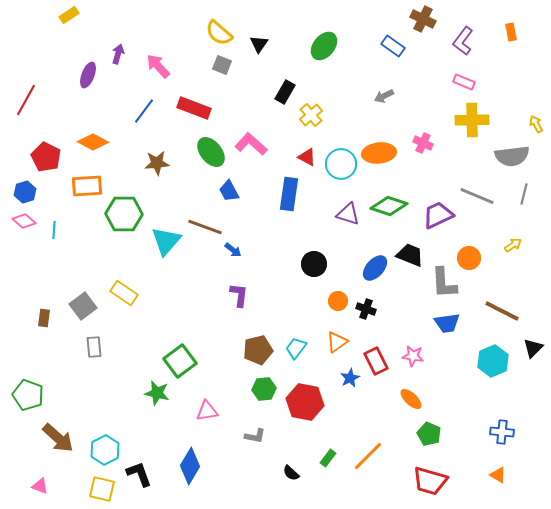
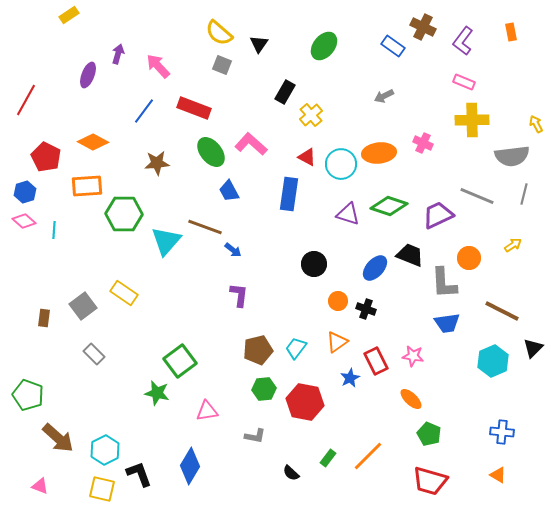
brown cross at (423, 19): moved 8 px down
gray rectangle at (94, 347): moved 7 px down; rotated 40 degrees counterclockwise
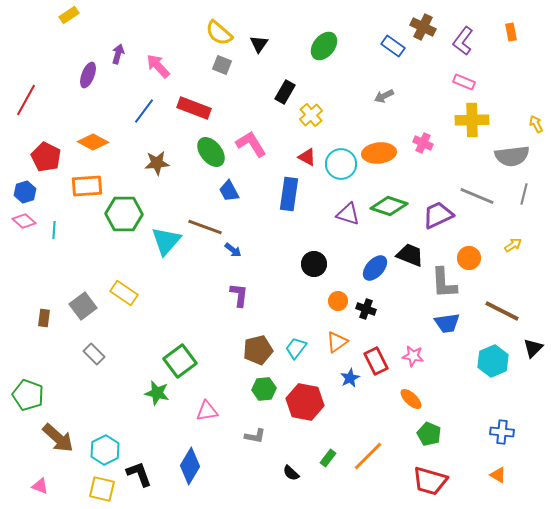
pink L-shape at (251, 144): rotated 16 degrees clockwise
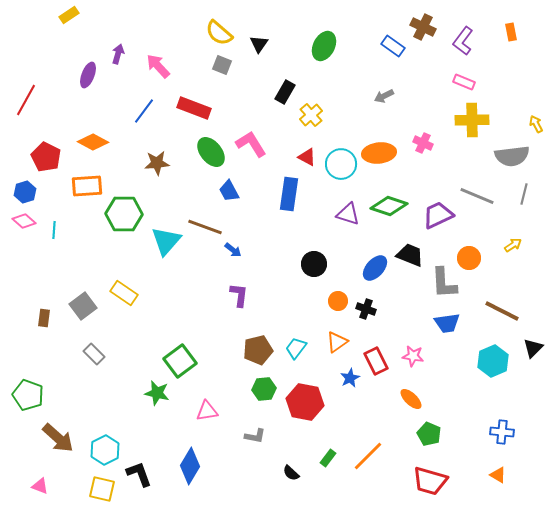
green ellipse at (324, 46): rotated 12 degrees counterclockwise
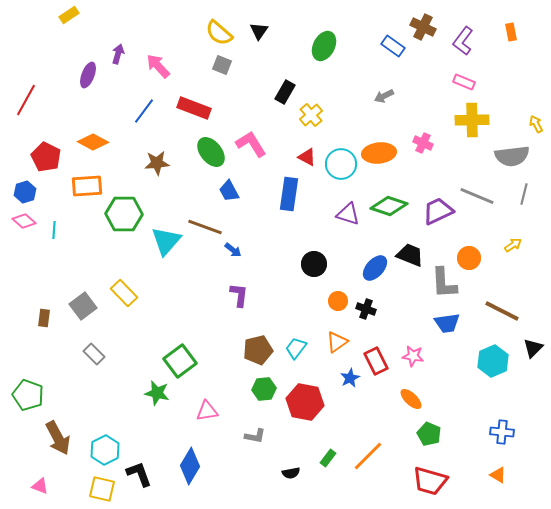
black triangle at (259, 44): moved 13 px up
purple trapezoid at (438, 215): moved 4 px up
yellow rectangle at (124, 293): rotated 12 degrees clockwise
brown arrow at (58, 438): rotated 20 degrees clockwise
black semicircle at (291, 473): rotated 54 degrees counterclockwise
